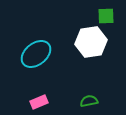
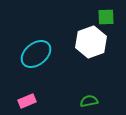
green square: moved 1 px down
white hexagon: rotated 12 degrees counterclockwise
pink rectangle: moved 12 px left, 1 px up
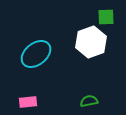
pink rectangle: moved 1 px right, 1 px down; rotated 18 degrees clockwise
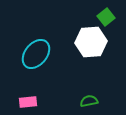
green square: rotated 36 degrees counterclockwise
white hexagon: rotated 16 degrees clockwise
cyan ellipse: rotated 12 degrees counterclockwise
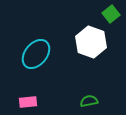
green square: moved 5 px right, 3 px up
white hexagon: rotated 24 degrees clockwise
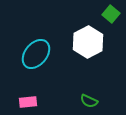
green square: rotated 12 degrees counterclockwise
white hexagon: moved 3 px left; rotated 12 degrees clockwise
green semicircle: rotated 144 degrees counterclockwise
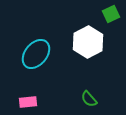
green square: rotated 24 degrees clockwise
green semicircle: moved 2 px up; rotated 24 degrees clockwise
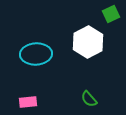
cyan ellipse: rotated 48 degrees clockwise
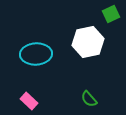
white hexagon: rotated 16 degrees clockwise
pink rectangle: moved 1 px right, 1 px up; rotated 48 degrees clockwise
